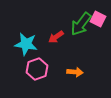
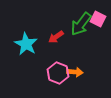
cyan star: rotated 20 degrees clockwise
pink hexagon: moved 21 px right, 4 px down; rotated 20 degrees counterclockwise
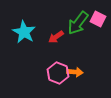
green arrow: moved 3 px left, 1 px up
cyan star: moved 2 px left, 12 px up
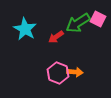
green arrow: rotated 20 degrees clockwise
cyan star: moved 1 px right, 3 px up
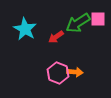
pink square: rotated 28 degrees counterclockwise
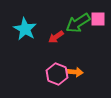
pink hexagon: moved 1 px left, 1 px down
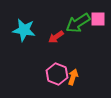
cyan star: moved 1 px left, 1 px down; rotated 20 degrees counterclockwise
orange arrow: moved 2 px left, 5 px down; rotated 77 degrees counterclockwise
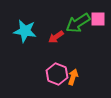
cyan star: moved 1 px right, 1 px down
